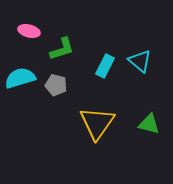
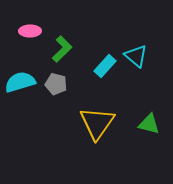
pink ellipse: moved 1 px right; rotated 15 degrees counterclockwise
green L-shape: rotated 28 degrees counterclockwise
cyan triangle: moved 4 px left, 5 px up
cyan rectangle: rotated 15 degrees clockwise
cyan semicircle: moved 4 px down
gray pentagon: moved 1 px up
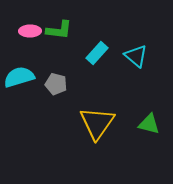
green L-shape: moved 3 px left, 19 px up; rotated 52 degrees clockwise
cyan rectangle: moved 8 px left, 13 px up
cyan semicircle: moved 1 px left, 5 px up
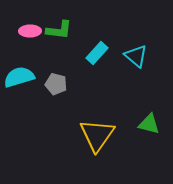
yellow triangle: moved 12 px down
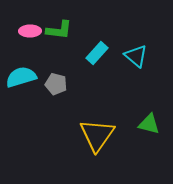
cyan semicircle: moved 2 px right
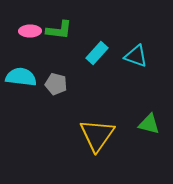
cyan triangle: rotated 20 degrees counterclockwise
cyan semicircle: rotated 24 degrees clockwise
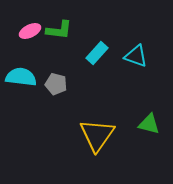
pink ellipse: rotated 25 degrees counterclockwise
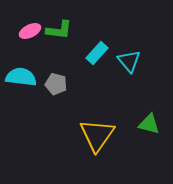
cyan triangle: moved 7 px left, 5 px down; rotated 30 degrees clockwise
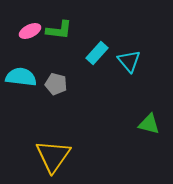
yellow triangle: moved 44 px left, 21 px down
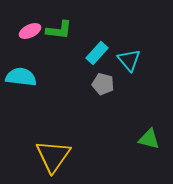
cyan triangle: moved 1 px up
gray pentagon: moved 47 px right
green triangle: moved 15 px down
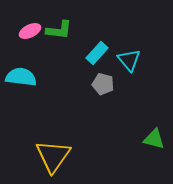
green triangle: moved 5 px right
